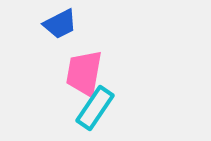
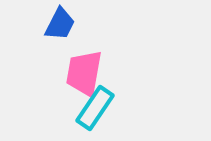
blue trapezoid: rotated 36 degrees counterclockwise
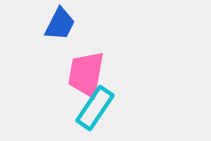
pink trapezoid: moved 2 px right, 1 px down
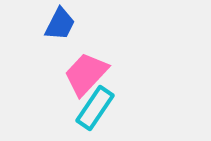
pink trapezoid: rotated 33 degrees clockwise
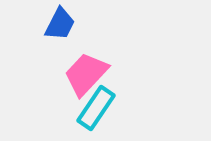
cyan rectangle: moved 1 px right
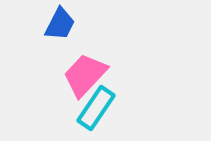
pink trapezoid: moved 1 px left, 1 px down
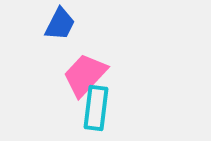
cyan rectangle: rotated 27 degrees counterclockwise
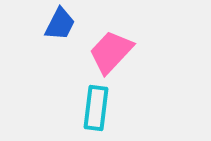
pink trapezoid: moved 26 px right, 23 px up
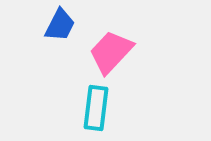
blue trapezoid: moved 1 px down
